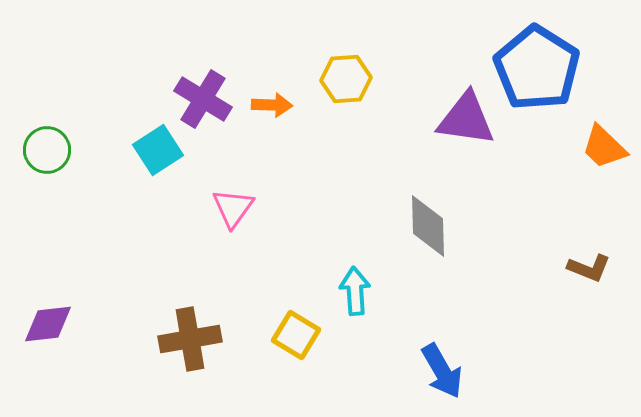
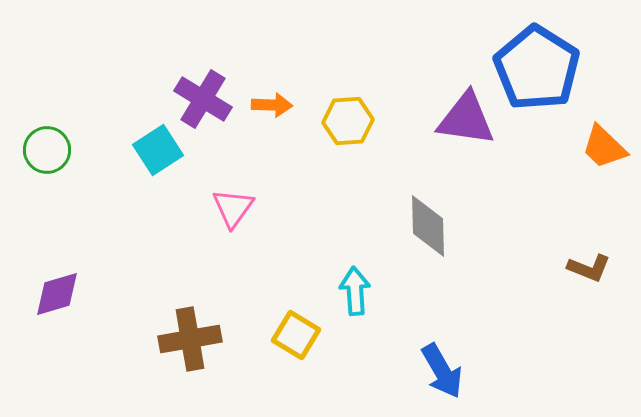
yellow hexagon: moved 2 px right, 42 px down
purple diamond: moved 9 px right, 30 px up; rotated 10 degrees counterclockwise
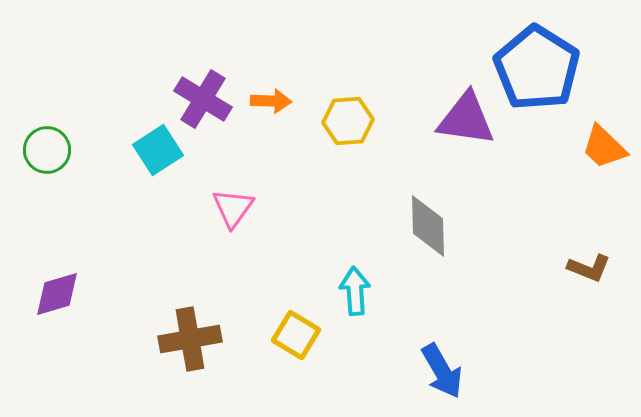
orange arrow: moved 1 px left, 4 px up
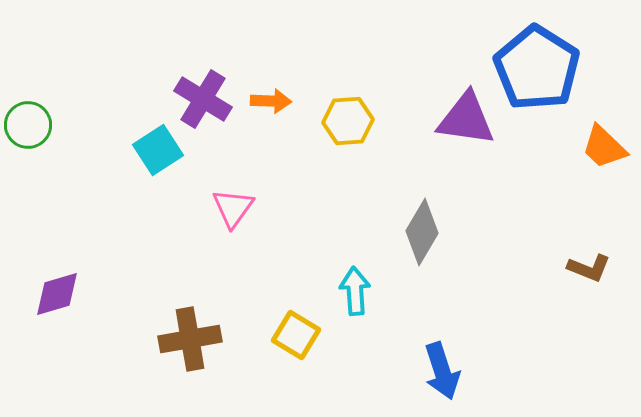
green circle: moved 19 px left, 25 px up
gray diamond: moved 6 px left, 6 px down; rotated 32 degrees clockwise
blue arrow: rotated 12 degrees clockwise
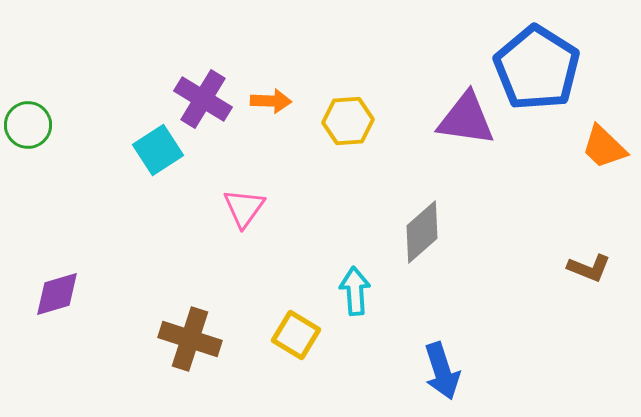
pink triangle: moved 11 px right
gray diamond: rotated 18 degrees clockwise
brown cross: rotated 28 degrees clockwise
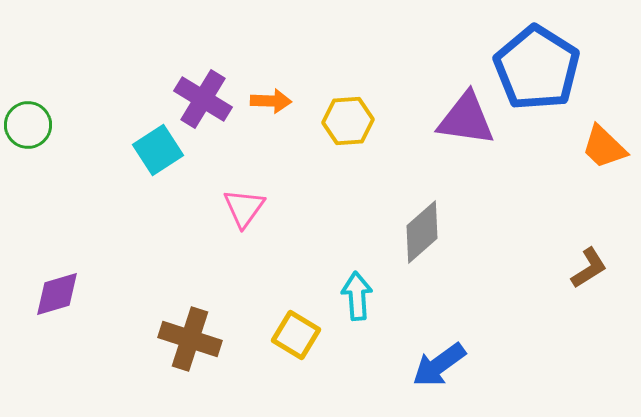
brown L-shape: rotated 54 degrees counterclockwise
cyan arrow: moved 2 px right, 5 px down
blue arrow: moved 3 px left, 6 px up; rotated 72 degrees clockwise
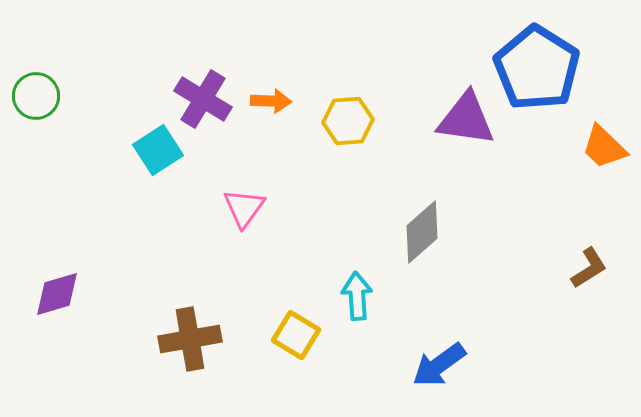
green circle: moved 8 px right, 29 px up
brown cross: rotated 28 degrees counterclockwise
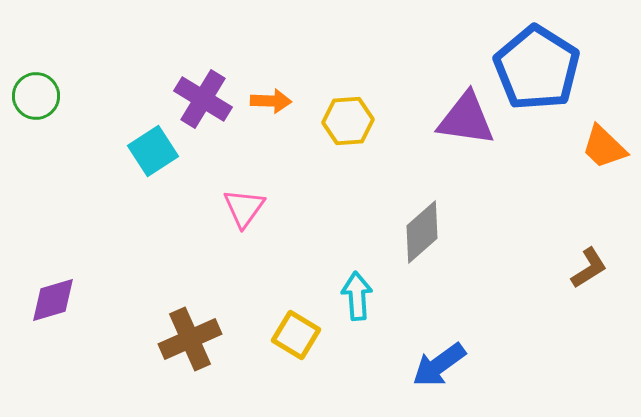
cyan square: moved 5 px left, 1 px down
purple diamond: moved 4 px left, 6 px down
brown cross: rotated 14 degrees counterclockwise
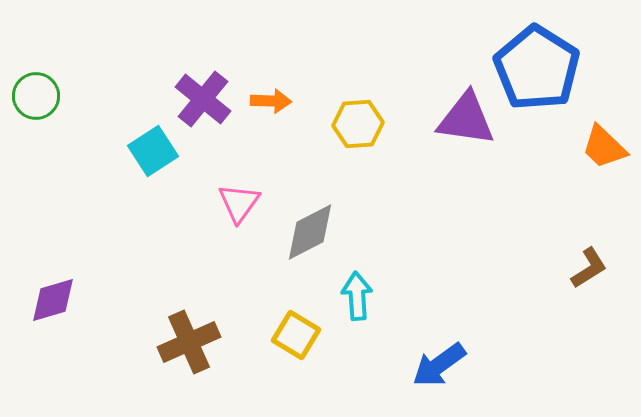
purple cross: rotated 8 degrees clockwise
yellow hexagon: moved 10 px right, 3 px down
pink triangle: moved 5 px left, 5 px up
gray diamond: moved 112 px left; rotated 14 degrees clockwise
brown cross: moved 1 px left, 3 px down
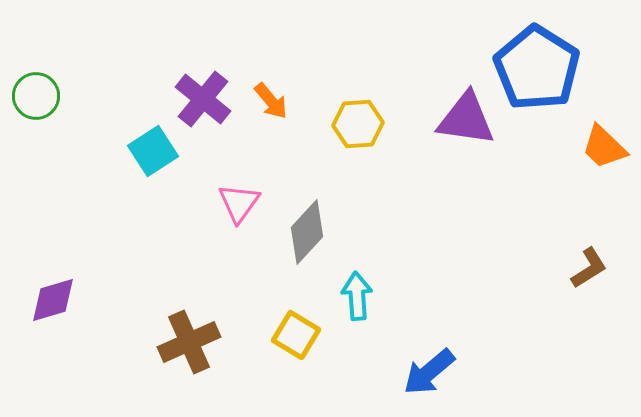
orange arrow: rotated 48 degrees clockwise
gray diamond: moved 3 px left; rotated 20 degrees counterclockwise
blue arrow: moved 10 px left, 7 px down; rotated 4 degrees counterclockwise
